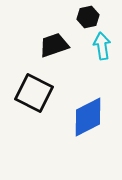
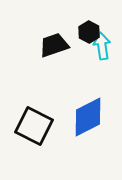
black hexagon: moved 1 px right, 15 px down; rotated 20 degrees counterclockwise
black square: moved 33 px down
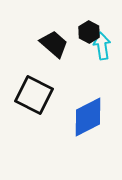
black trapezoid: moved 1 px up; rotated 60 degrees clockwise
black square: moved 31 px up
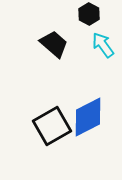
black hexagon: moved 18 px up
cyan arrow: moved 1 px right, 1 px up; rotated 28 degrees counterclockwise
black square: moved 18 px right, 31 px down; rotated 33 degrees clockwise
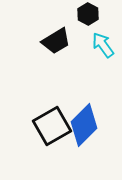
black hexagon: moved 1 px left
black trapezoid: moved 2 px right, 3 px up; rotated 108 degrees clockwise
blue diamond: moved 4 px left, 8 px down; rotated 18 degrees counterclockwise
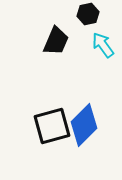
black hexagon: rotated 20 degrees clockwise
black trapezoid: rotated 36 degrees counterclockwise
black square: rotated 15 degrees clockwise
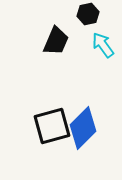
blue diamond: moved 1 px left, 3 px down
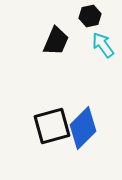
black hexagon: moved 2 px right, 2 px down
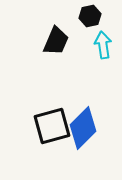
cyan arrow: rotated 28 degrees clockwise
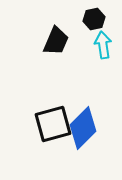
black hexagon: moved 4 px right, 3 px down
black square: moved 1 px right, 2 px up
